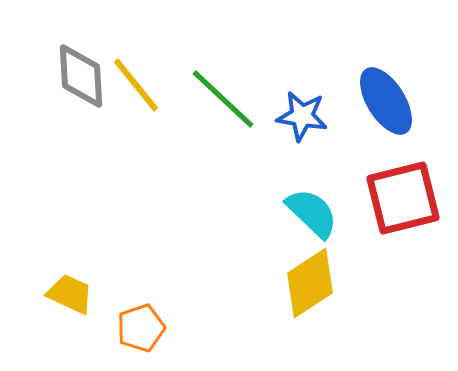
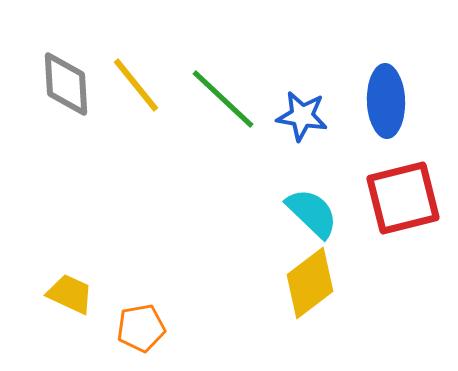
gray diamond: moved 15 px left, 8 px down
blue ellipse: rotated 30 degrees clockwise
yellow diamond: rotated 4 degrees counterclockwise
orange pentagon: rotated 9 degrees clockwise
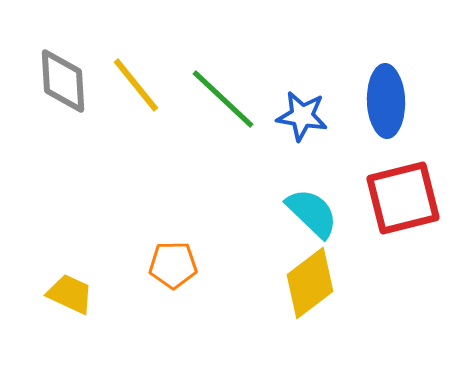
gray diamond: moved 3 px left, 3 px up
orange pentagon: moved 32 px right, 63 px up; rotated 9 degrees clockwise
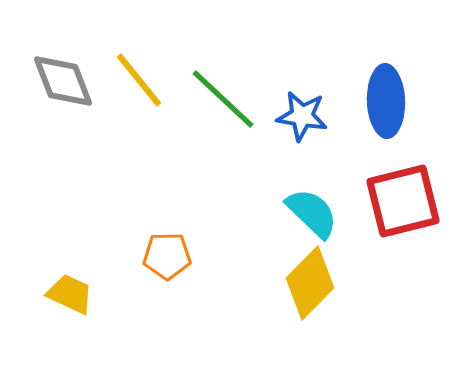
gray diamond: rotated 18 degrees counterclockwise
yellow line: moved 3 px right, 5 px up
red square: moved 3 px down
orange pentagon: moved 6 px left, 9 px up
yellow diamond: rotated 8 degrees counterclockwise
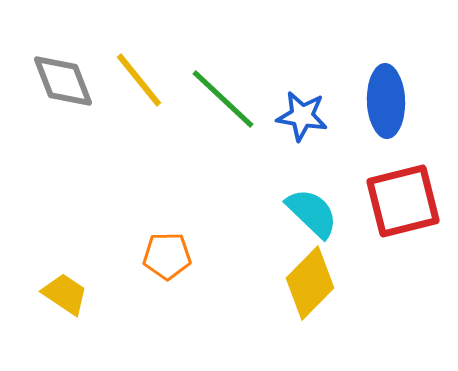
yellow trapezoid: moved 5 px left; rotated 9 degrees clockwise
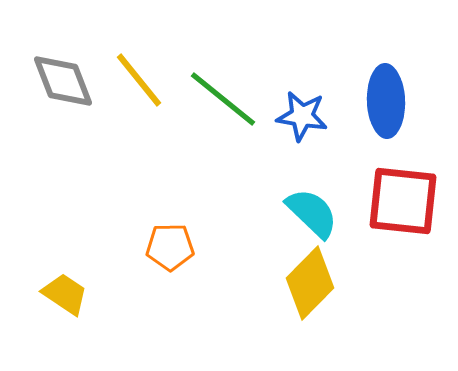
green line: rotated 4 degrees counterclockwise
red square: rotated 20 degrees clockwise
orange pentagon: moved 3 px right, 9 px up
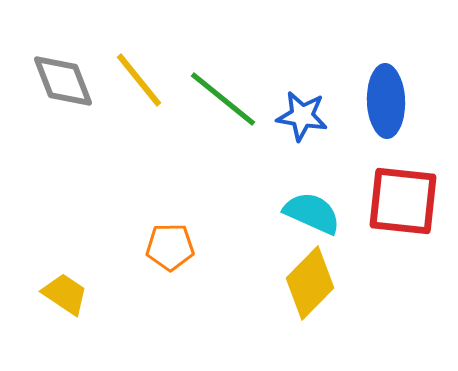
cyan semicircle: rotated 20 degrees counterclockwise
